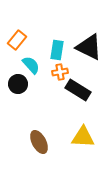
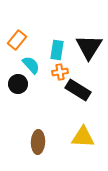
black triangle: rotated 36 degrees clockwise
brown ellipse: moved 1 px left; rotated 30 degrees clockwise
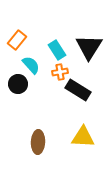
cyan rectangle: rotated 42 degrees counterclockwise
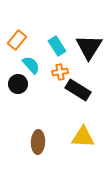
cyan rectangle: moved 4 px up
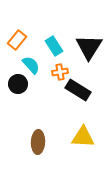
cyan rectangle: moved 3 px left
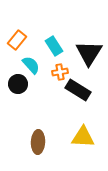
black triangle: moved 6 px down
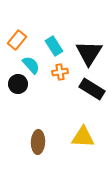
black rectangle: moved 14 px right, 1 px up
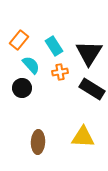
orange rectangle: moved 2 px right
black circle: moved 4 px right, 4 px down
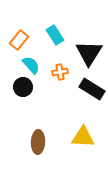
cyan rectangle: moved 1 px right, 11 px up
black circle: moved 1 px right, 1 px up
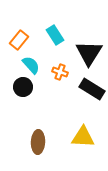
orange cross: rotated 28 degrees clockwise
